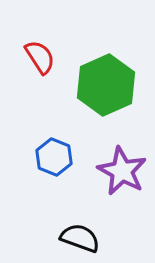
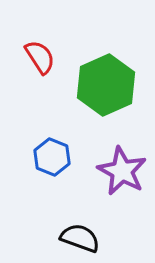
blue hexagon: moved 2 px left
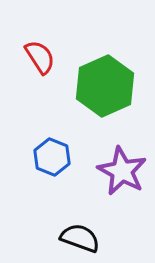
green hexagon: moved 1 px left, 1 px down
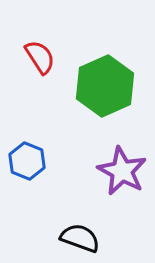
blue hexagon: moved 25 px left, 4 px down
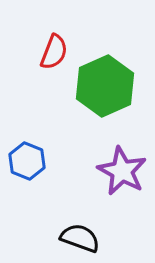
red semicircle: moved 14 px right, 5 px up; rotated 54 degrees clockwise
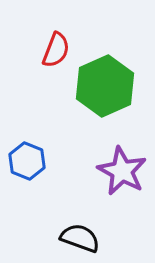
red semicircle: moved 2 px right, 2 px up
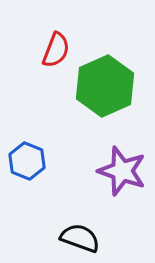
purple star: rotated 9 degrees counterclockwise
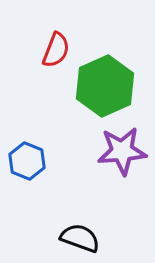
purple star: moved 20 px up; rotated 24 degrees counterclockwise
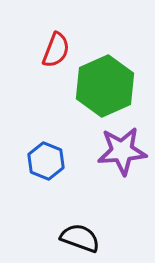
blue hexagon: moved 19 px right
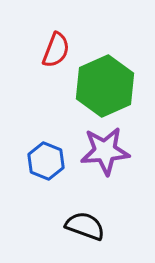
purple star: moved 17 px left
black semicircle: moved 5 px right, 12 px up
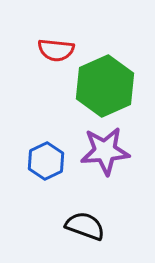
red semicircle: rotated 75 degrees clockwise
blue hexagon: rotated 12 degrees clockwise
